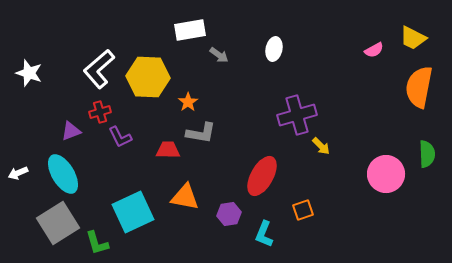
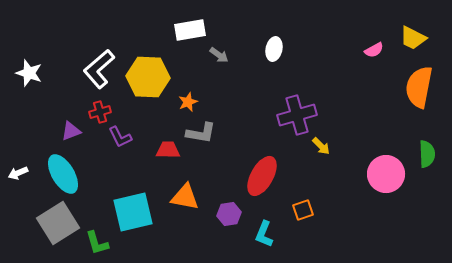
orange star: rotated 12 degrees clockwise
cyan square: rotated 12 degrees clockwise
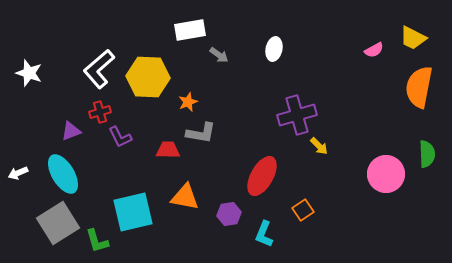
yellow arrow: moved 2 px left
orange square: rotated 15 degrees counterclockwise
green L-shape: moved 2 px up
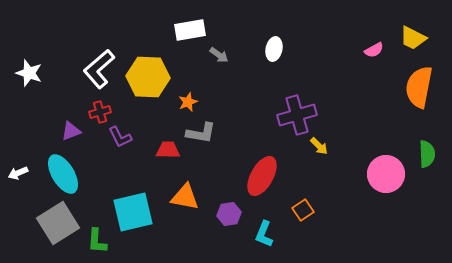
green L-shape: rotated 20 degrees clockwise
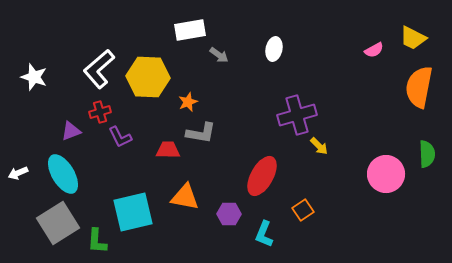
white star: moved 5 px right, 4 px down
purple hexagon: rotated 10 degrees clockwise
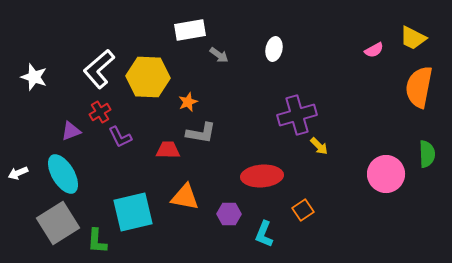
red cross: rotated 15 degrees counterclockwise
red ellipse: rotated 57 degrees clockwise
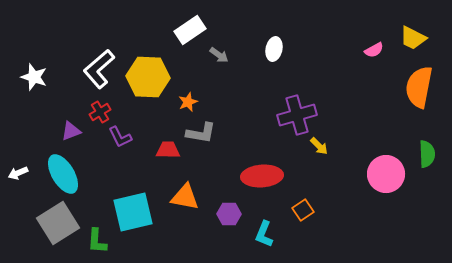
white rectangle: rotated 24 degrees counterclockwise
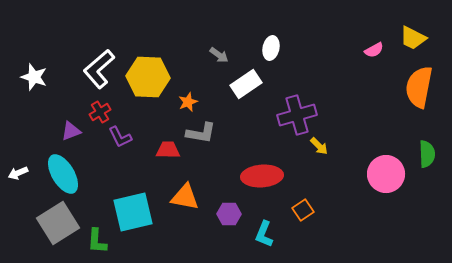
white rectangle: moved 56 px right, 54 px down
white ellipse: moved 3 px left, 1 px up
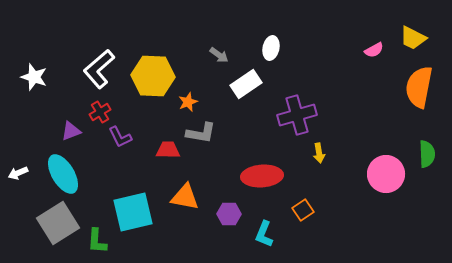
yellow hexagon: moved 5 px right, 1 px up
yellow arrow: moved 7 px down; rotated 36 degrees clockwise
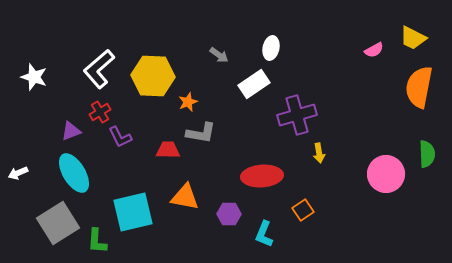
white rectangle: moved 8 px right
cyan ellipse: moved 11 px right, 1 px up
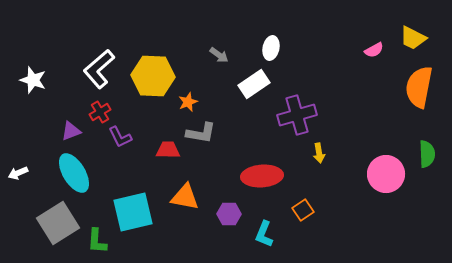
white star: moved 1 px left, 3 px down
